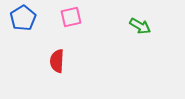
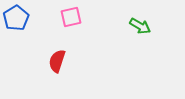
blue pentagon: moved 7 px left
red semicircle: rotated 15 degrees clockwise
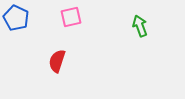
blue pentagon: rotated 15 degrees counterclockwise
green arrow: rotated 140 degrees counterclockwise
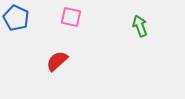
pink square: rotated 25 degrees clockwise
red semicircle: rotated 30 degrees clockwise
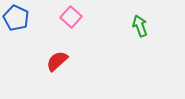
pink square: rotated 30 degrees clockwise
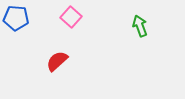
blue pentagon: rotated 20 degrees counterclockwise
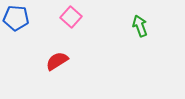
red semicircle: rotated 10 degrees clockwise
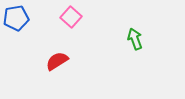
blue pentagon: rotated 15 degrees counterclockwise
green arrow: moved 5 px left, 13 px down
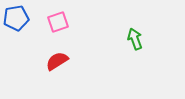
pink square: moved 13 px left, 5 px down; rotated 30 degrees clockwise
